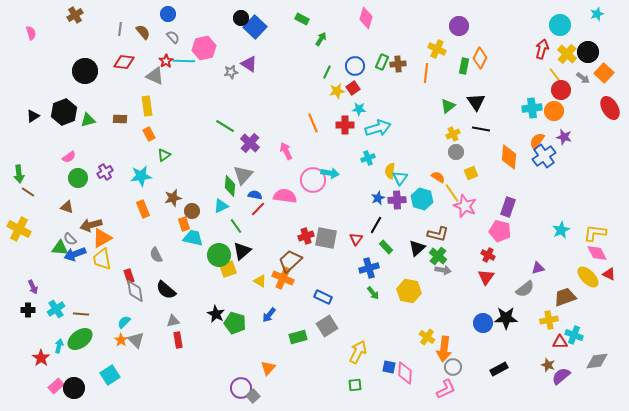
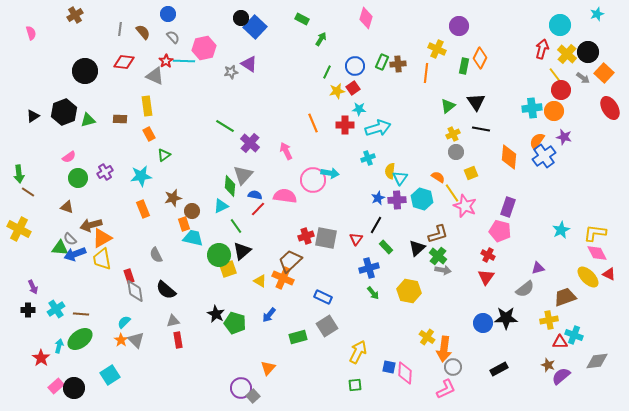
brown L-shape at (438, 234): rotated 30 degrees counterclockwise
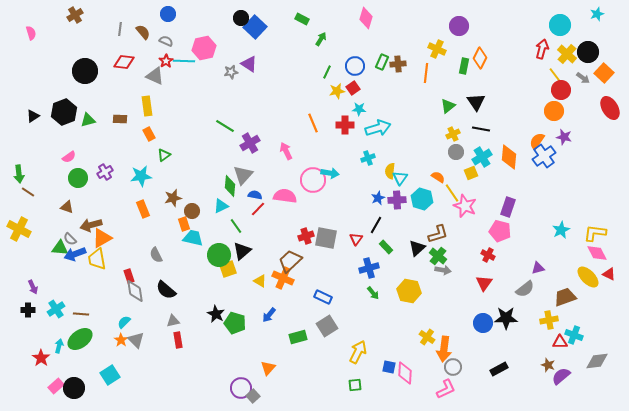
gray semicircle at (173, 37): moved 7 px left, 4 px down; rotated 24 degrees counterclockwise
cyan cross at (532, 108): moved 50 px left, 49 px down; rotated 24 degrees counterclockwise
purple cross at (250, 143): rotated 18 degrees clockwise
yellow trapezoid at (102, 259): moved 5 px left
red triangle at (486, 277): moved 2 px left, 6 px down
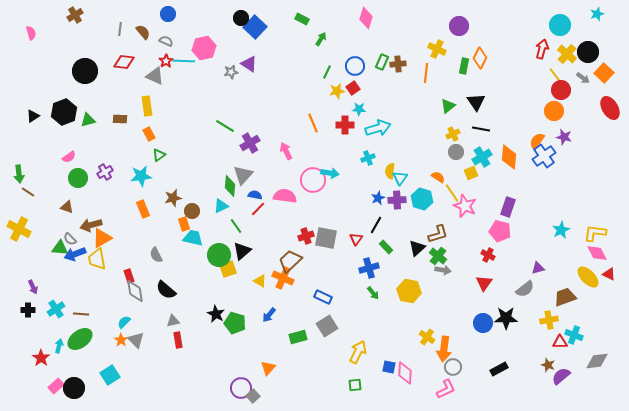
green triangle at (164, 155): moved 5 px left
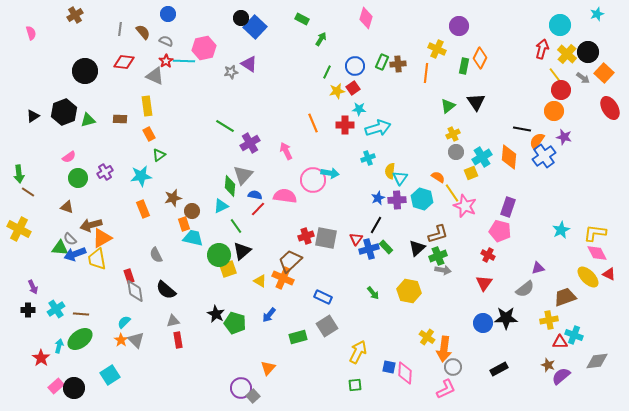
black line at (481, 129): moved 41 px right
green cross at (438, 256): rotated 30 degrees clockwise
blue cross at (369, 268): moved 19 px up
